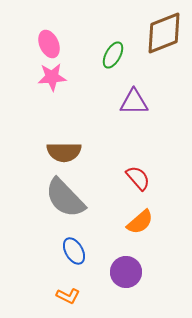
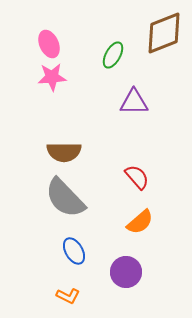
red semicircle: moved 1 px left, 1 px up
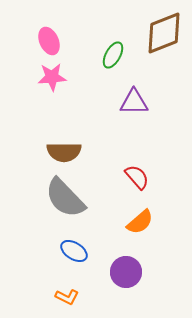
pink ellipse: moved 3 px up
blue ellipse: rotated 28 degrees counterclockwise
orange L-shape: moved 1 px left, 1 px down
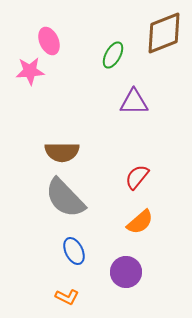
pink star: moved 22 px left, 6 px up
brown semicircle: moved 2 px left
red semicircle: rotated 100 degrees counterclockwise
blue ellipse: rotated 32 degrees clockwise
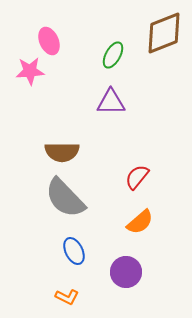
purple triangle: moved 23 px left
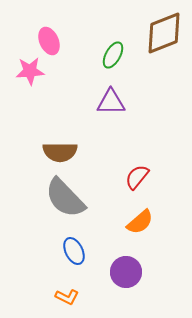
brown semicircle: moved 2 px left
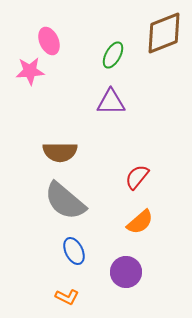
gray semicircle: moved 3 px down; rotated 6 degrees counterclockwise
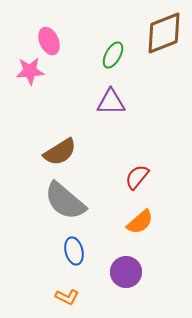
brown semicircle: rotated 32 degrees counterclockwise
blue ellipse: rotated 12 degrees clockwise
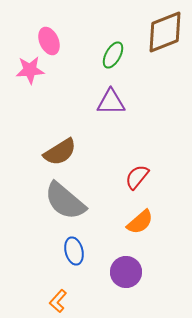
brown diamond: moved 1 px right, 1 px up
pink star: moved 1 px up
orange L-shape: moved 9 px left, 4 px down; rotated 105 degrees clockwise
